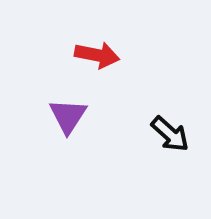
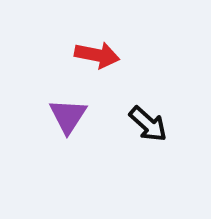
black arrow: moved 22 px left, 10 px up
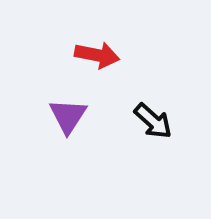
black arrow: moved 5 px right, 3 px up
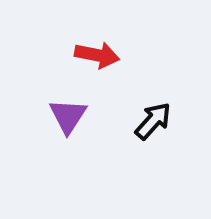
black arrow: rotated 90 degrees counterclockwise
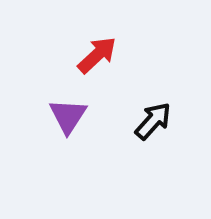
red arrow: rotated 54 degrees counterclockwise
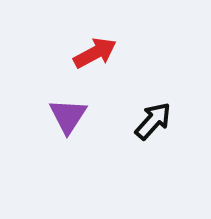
red arrow: moved 2 px left, 2 px up; rotated 15 degrees clockwise
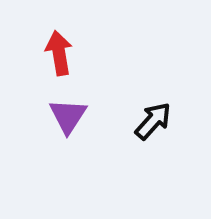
red arrow: moved 36 px left; rotated 72 degrees counterclockwise
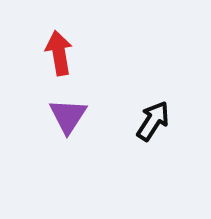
black arrow: rotated 9 degrees counterclockwise
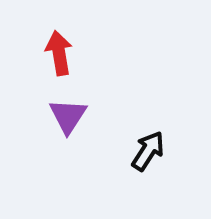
black arrow: moved 5 px left, 30 px down
